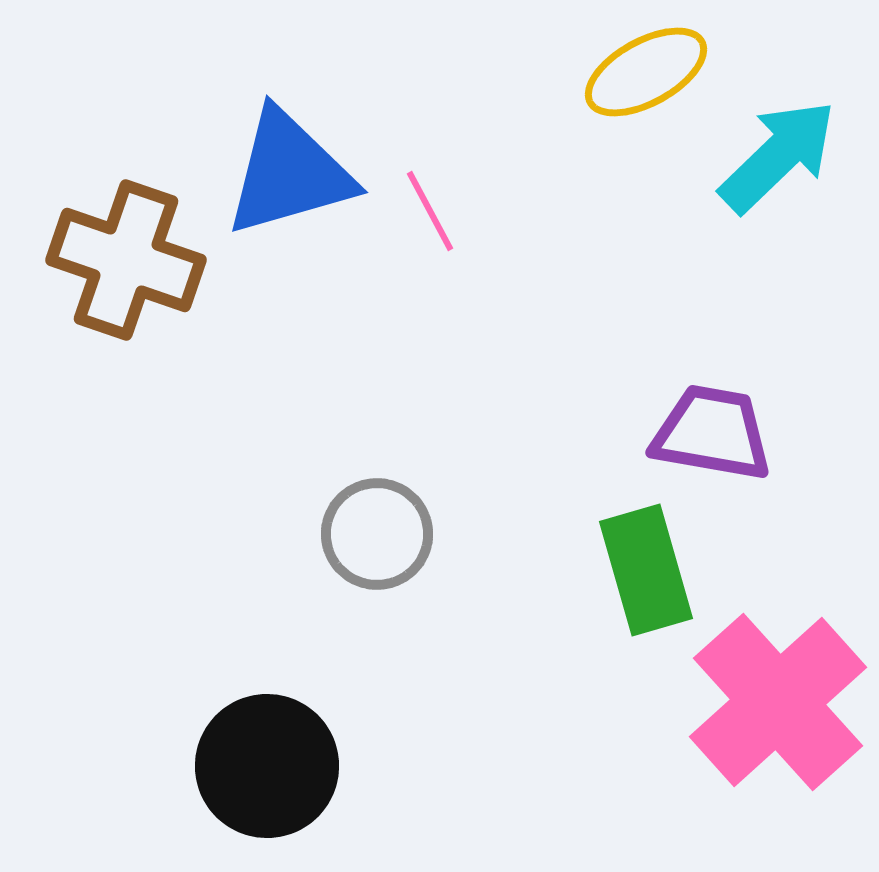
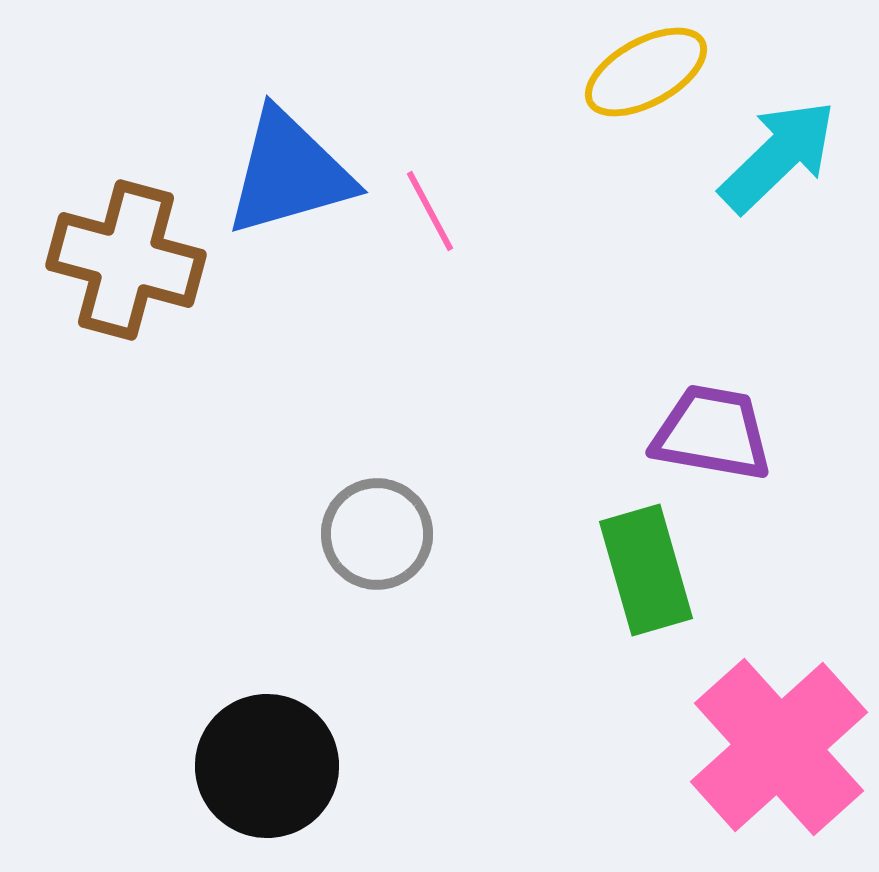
brown cross: rotated 4 degrees counterclockwise
pink cross: moved 1 px right, 45 px down
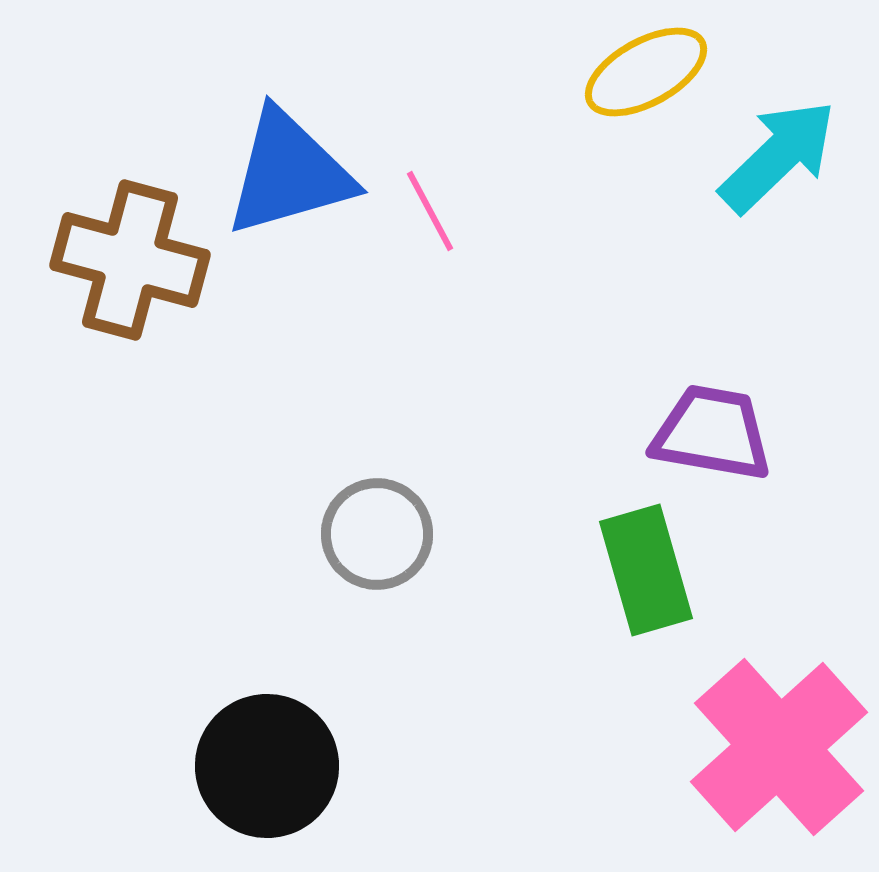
brown cross: moved 4 px right
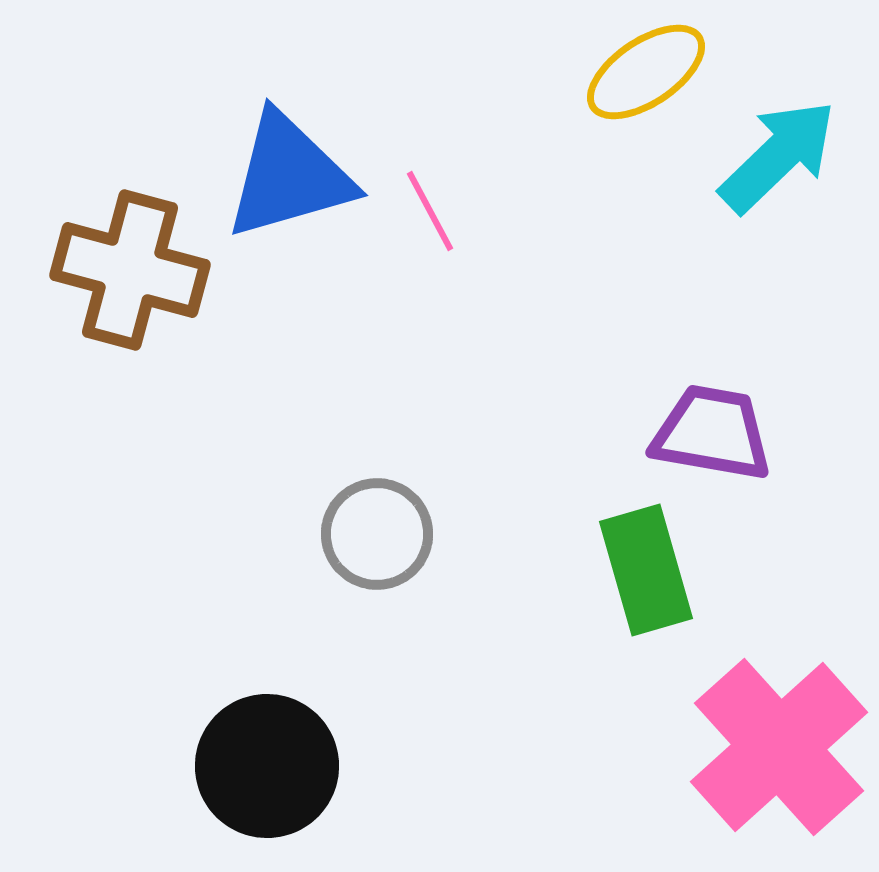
yellow ellipse: rotated 5 degrees counterclockwise
blue triangle: moved 3 px down
brown cross: moved 10 px down
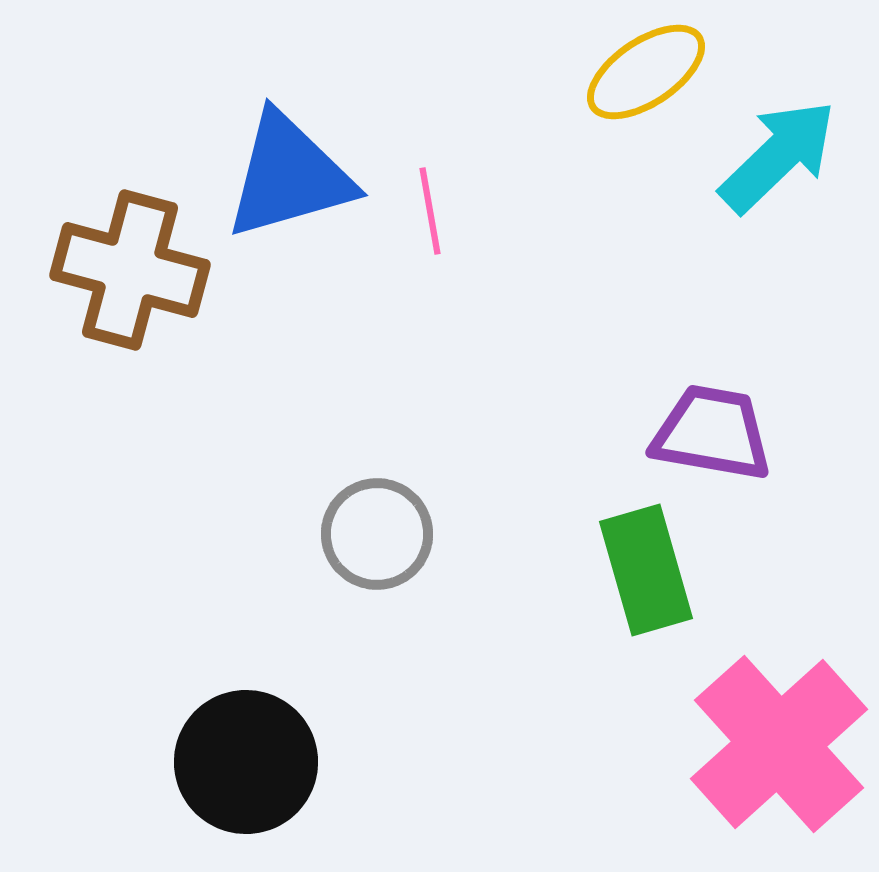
pink line: rotated 18 degrees clockwise
pink cross: moved 3 px up
black circle: moved 21 px left, 4 px up
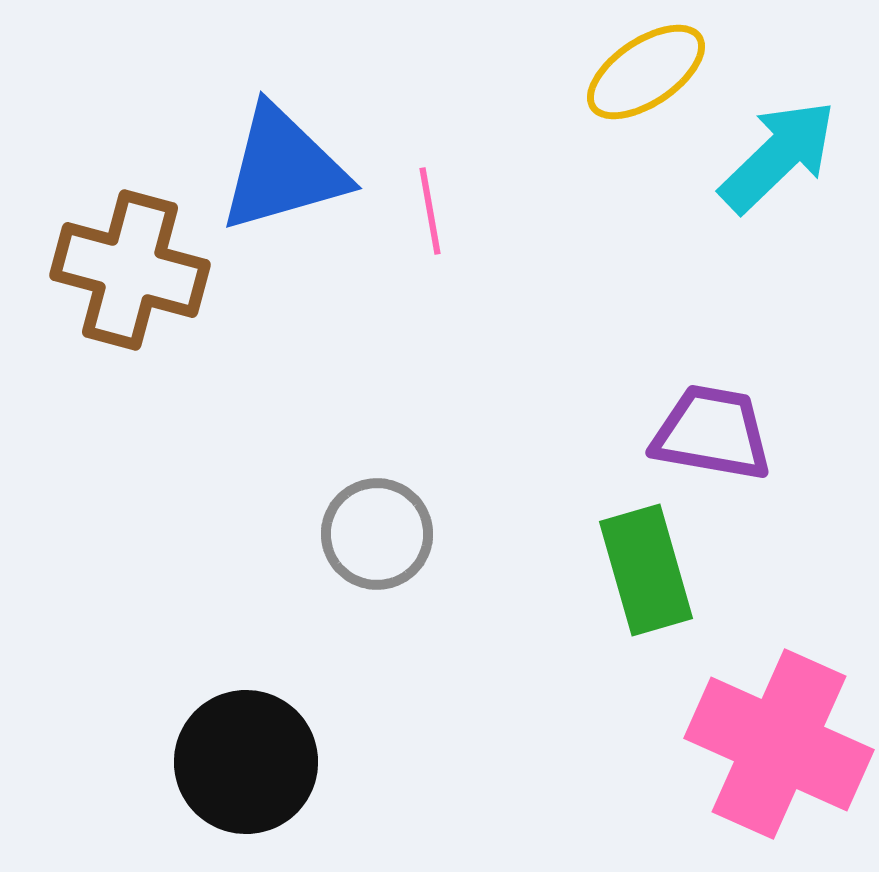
blue triangle: moved 6 px left, 7 px up
pink cross: rotated 24 degrees counterclockwise
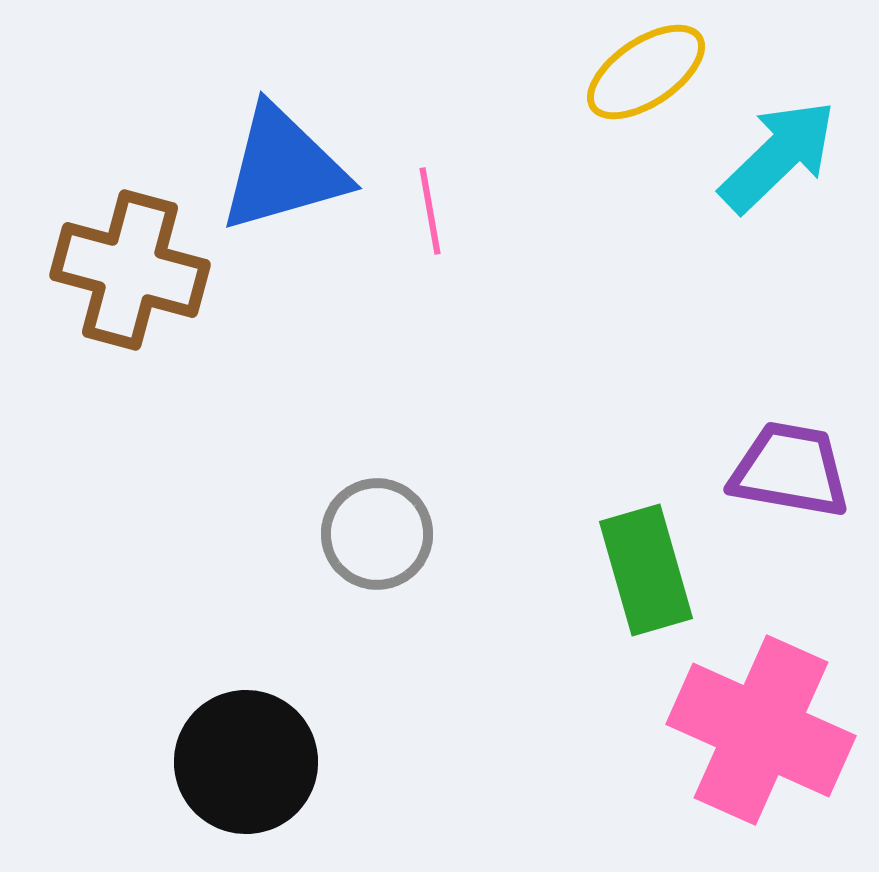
purple trapezoid: moved 78 px right, 37 px down
pink cross: moved 18 px left, 14 px up
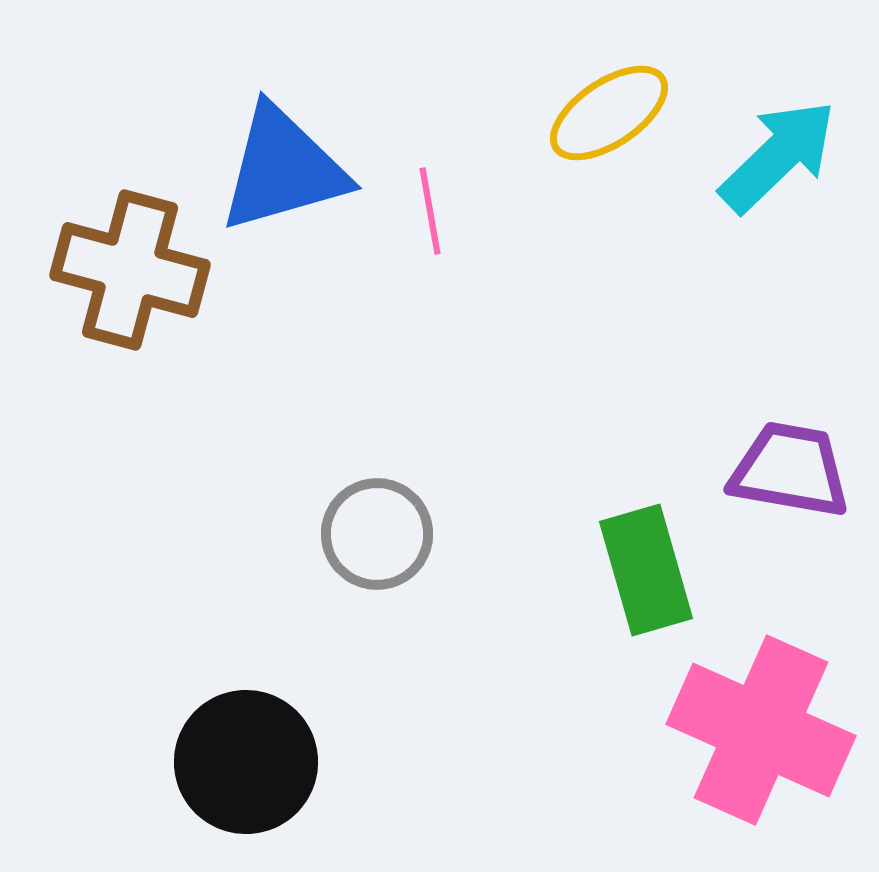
yellow ellipse: moved 37 px left, 41 px down
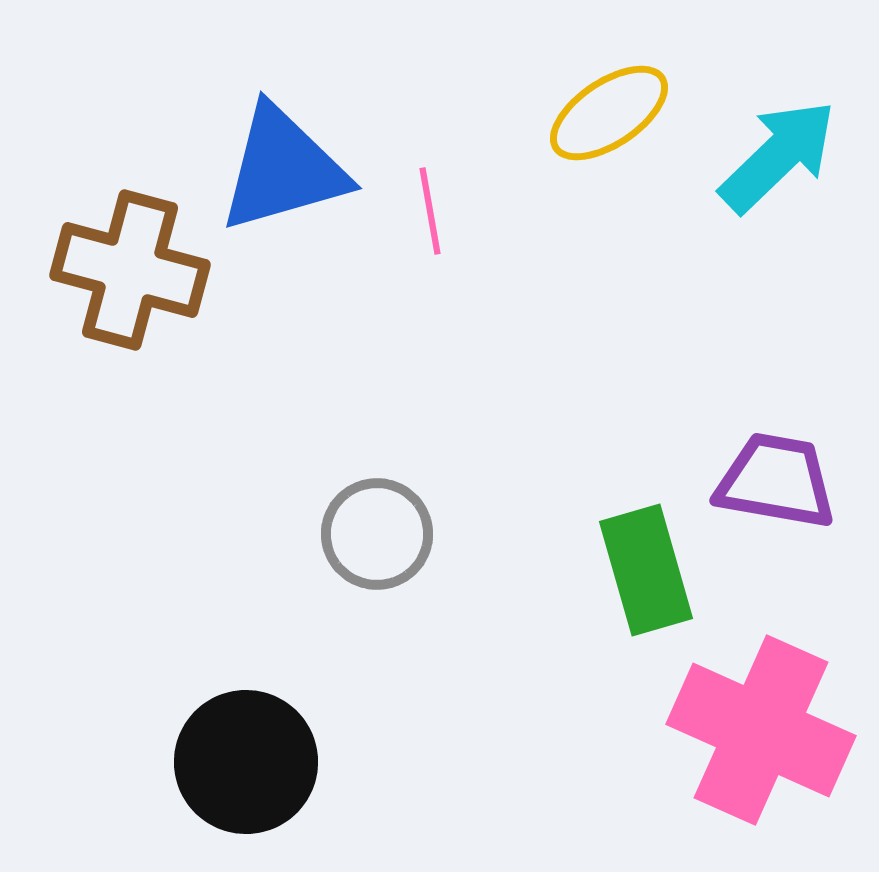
purple trapezoid: moved 14 px left, 11 px down
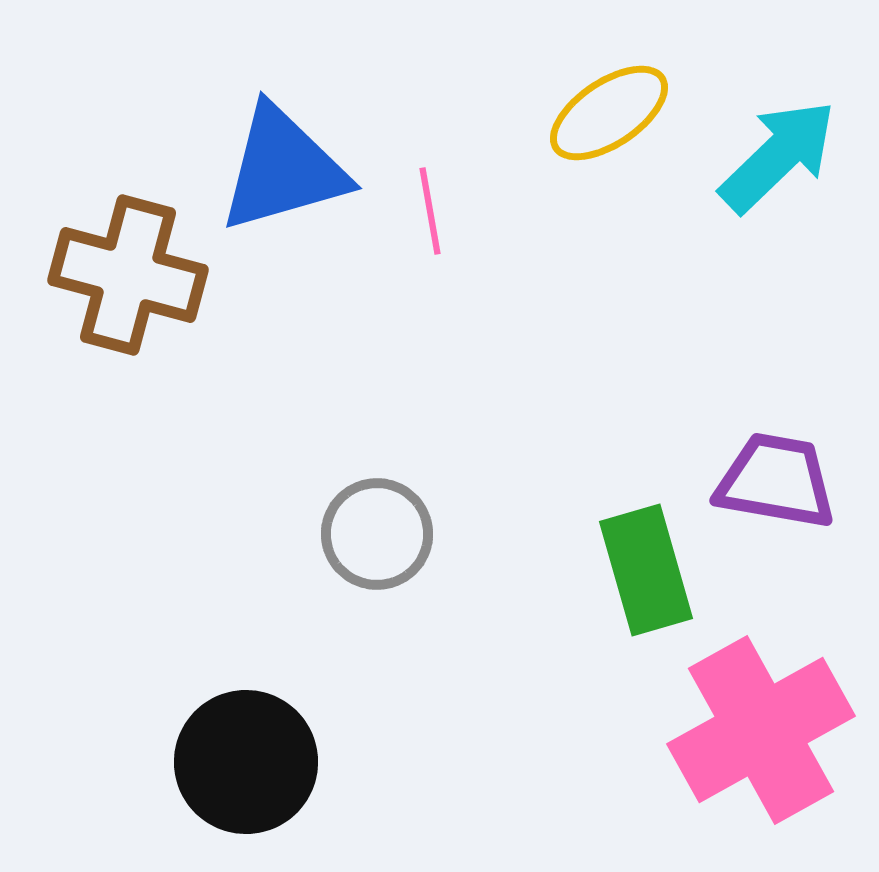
brown cross: moved 2 px left, 5 px down
pink cross: rotated 37 degrees clockwise
